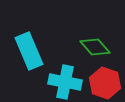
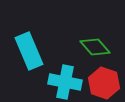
red hexagon: moved 1 px left
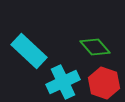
cyan rectangle: rotated 24 degrees counterclockwise
cyan cross: moved 2 px left; rotated 36 degrees counterclockwise
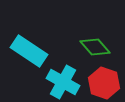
cyan rectangle: rotated 9 degrees counterclockwise
cyan cross: rotated 36 degrees counterclockwise
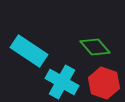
cyan cross: moved 1 px left
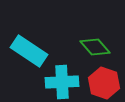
cyan cross: rotated 32 degrees counterclockwise
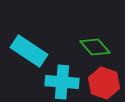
cyan cross: rotated 8 degrees clockwise
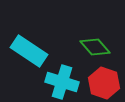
cyan cross: rotated 12 degrees clockwise
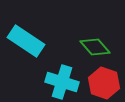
cyan rectangle: moved 3 px left, 10 px up
